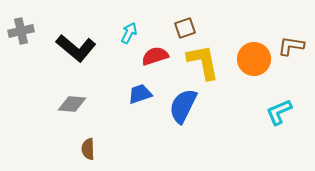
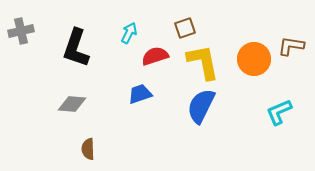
black L-shape: rotated 69 degrees clockwise
blue semicircle: moved 18 px right
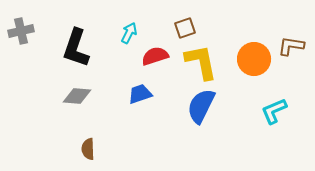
yellow L-shape: moved 2 px left
gray diamond: moved 5 px right, 8 px up
cyan L-shape: moved 5 px left, 1 px up
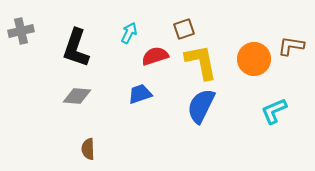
brown square: moved 1 px left, 1 px down
